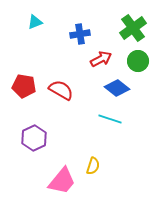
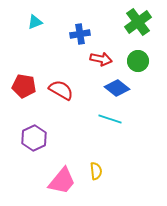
green cross: moved 5 px right, 6 px up
red arrow: rotated 40 degrees clockwise
yellow semicircle: moved 3 px right, 5 px down; rotated 24 degrees counterclockwise
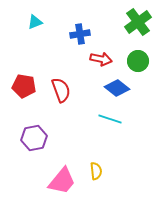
red semicircle: rotated 40 degrees clockwise
purple hexagon: rotated 15 degrees clockwise
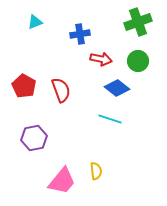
green cross: rotated 16 degrees clockwise
red pentagon: rotated 20 degrees clockwise
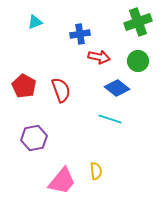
red arrow: moved 2 px left, 2 px up
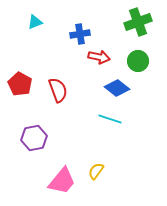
red pentagon: moved 4 px left, 2 px up
red semicircle: moved 3 px left
yellow semicircle: rotated 138 degrees counterclockwise
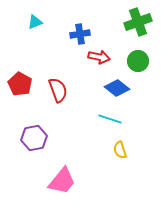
yellow semicircle: moved 24 px right, 21 px up; rotated 54 degrees counterclockwise
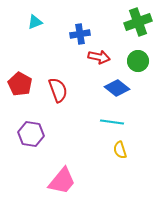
cyan line: moved 2 px right, 3 px down; rotated 10 degrees counterclockwise
purple hexagon: moved 3 px left, 4 px up; rotated 20 degrees clockwise
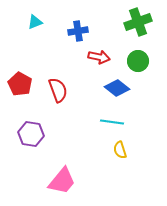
blue cross: moved 2 px left, 3 px up
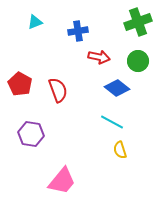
cyan line: rotated 20 degrees clockwise
